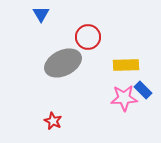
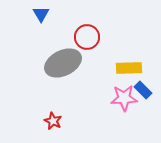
red circle: moved 1 px left
yellow rectangle: moved 3 px right, 3 px down
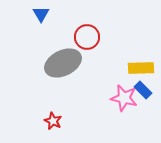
yellow rectangle: moved 12 px right
pink star: rotated 16 degrees clockwise
